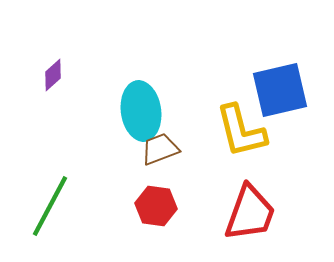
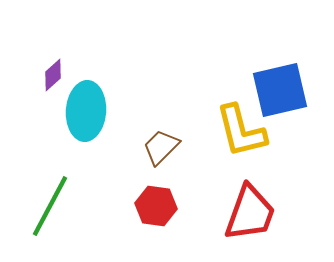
cyan ellipse: moved 55 px left; rotated 12 degrees clockwise
brown trapezoid: moved 1 px right, 2 px up; rotated 24 degrees counterclockwise
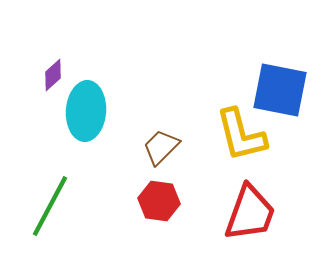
blue square: rotated 24 degrees clockwise
yellow L-shape: moved 4 px down
red hexagon: moved 3 px right, 5 px up
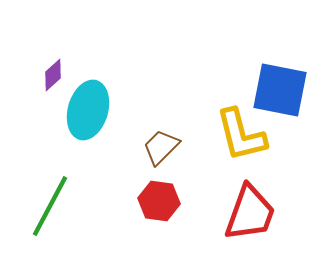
cyan ellipse: moved 2 px right, 1 px up; rotated 12 degrees clockwise
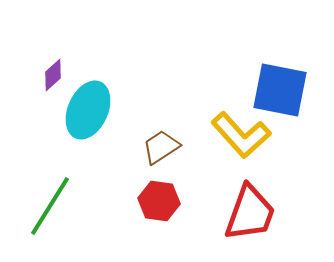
cyan ellipse: rotated 8 degrees clockwise
yellow L-shape: rotated 28 degrees counterclockwise
brown trapezoid: rotated 12 degrees clockwise
green line: rotated 4 degrees clockwise
